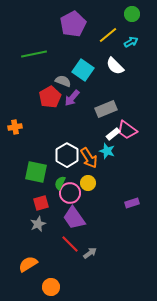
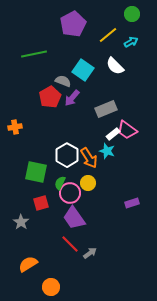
gray star: moved 17 px left, 2 px up; rotated 14 degrees counterclockwise
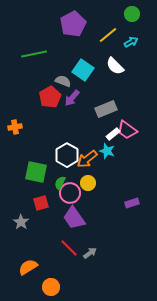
orange arrow: moved 2 px left, 1 px down; rotated 85 degrees clockwise
red line: moved 1 px left, 4 px down
orange semicircle: moved 3 px down
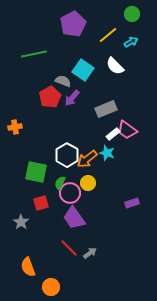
cyan star: moved 2 px down
orange semicircle: rotated 78 degrees counterclockwise
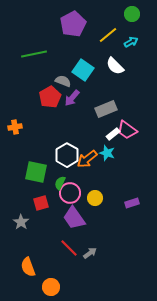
yellow circle: moved 7 px right, 15 px down
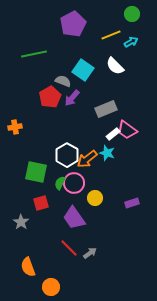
yellow line: moved 3 px right; rotated 18 degrees clockwise
pink circle: moved 4 px right, 10 px up
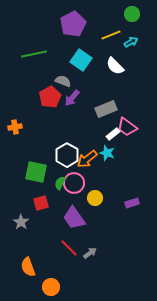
cyan square: moved 2 px left, 10 px up
pink trapezoid: moved 3 px up
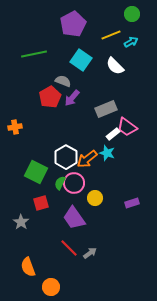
white hexagon: moved 1 px left, 2 px down
green square: rotated 15 degrees clockwise
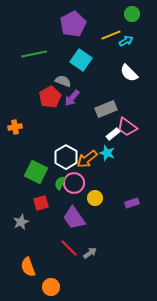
cyan arrow: moved 5 px left, 1 px up
white semicircle: moved 14 px right, 7 px down
gray star: rotated 14 degrees clockwise
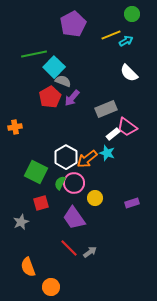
cyan square: moved 27 px left, 7 px down; rotated 10 degrees clockwise
gray arrow: moved 1 px up
